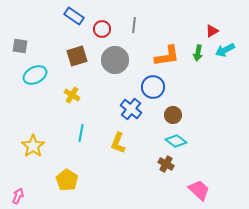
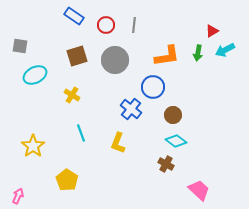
red circle: moved 4 px right, 4 px up
cyan line: rotated 30 degrees counterclockwise
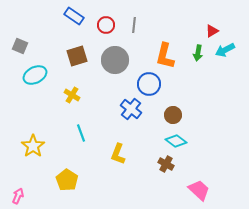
gray square: rotated 14 degrees clockwise
orange L-shape: moved 2 px left; rotated 112 degrees clockwise
blue circle: moved 4 px left, 3 px up
yellow L-shape: moved 11 px down
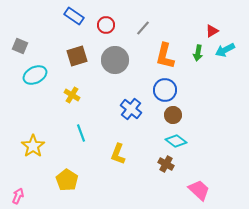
gray line: moved 9 px right, 3 px down; rotated 35 degrees clockwise
blue circle: moved 16 px right, 6 px down
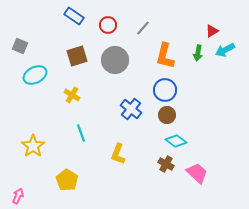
red circle: moved 2 px right
brown circle: moved 6 px left
pink trapezoid: moved 2 px left, 17 px up
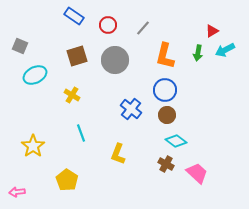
pink arrow: moved 1 px left, 4 px up; rotated 119 degrees counterclockwise
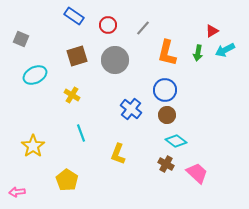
gray square: moved 1 px right, 7 px up
orange L-shape: moved 2 px right, 3 px up
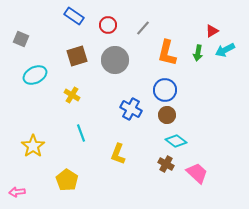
blue cross: rotated 10 degrees counterclockwise
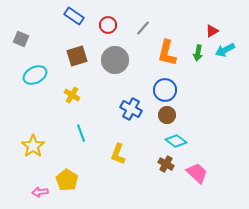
pink arrow: moved 23 px right
